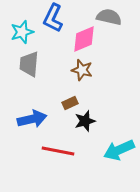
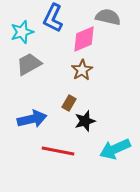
gray semicircle: moved 1 px left
gray trapezoid: rotated 56 degrees clockwise
brown star: rotated 25 degrees clockwise
brown rectangle: moved 1 px left; rotated 35 degrees counterclockwise
cyan arrow: moved 4 px left, 1 px up
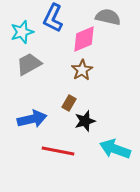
cyan arrow: rotated 44 degrees clockwise
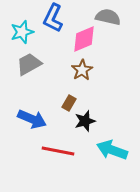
blue arrow: rotated 36 degrees clockwise
cyan arrow: moved 3 px left, 1 px down
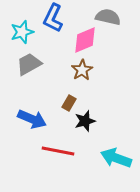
pink diamond: moved 1 px right, 1 px down
cyan arrow: moved 4 px right, 8 px down
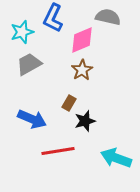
pink diamond: moved 3 px left
red line: rotated 20 degrees counterclockwise
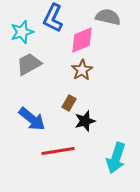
blue arrow: rotated 16 degrees clockwise
cyan arrow: rotated 92 degrees counterclockwise
